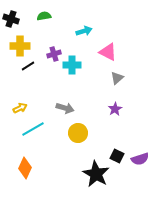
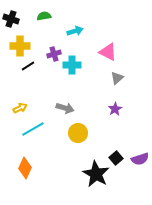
cyan arrow: moved 9 px left
black square: moved 1 px left, 2 px down; rotated 24 degrees clockwise
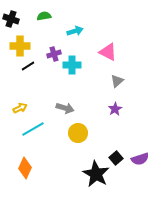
gray triangle: moved 3 px down
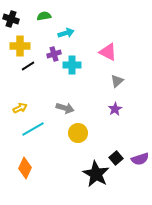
cyan arrow: moved 9 px left, 2 px down
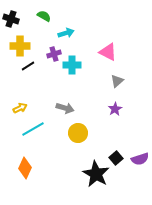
green semicircle: rotated 40 degrees clockwise
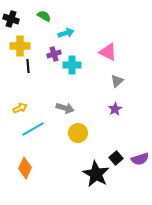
black line: rotated 64 degrees counterclockwise
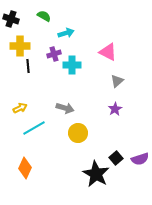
cyan line: moved 1 px right, 1 px up
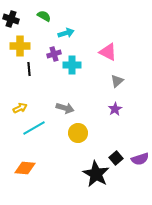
black line: moved 1 px right, 3 px down
orange diamond: rotated 70 degrees clockwise
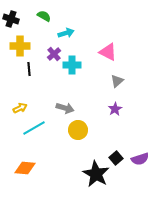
purple cross: rotated 24 degrees counterclockwise
yellow circle: moved 3 px up
